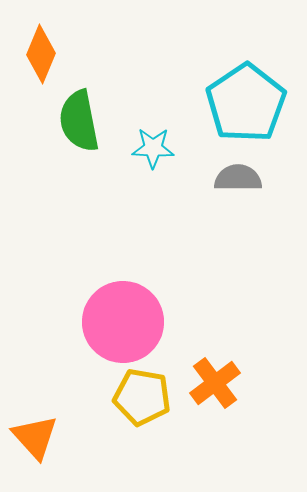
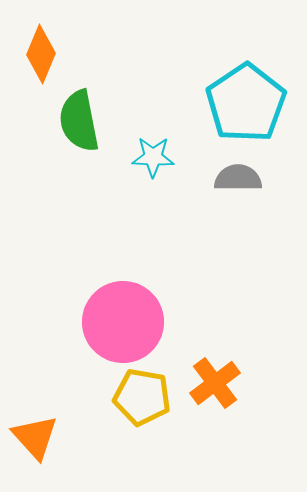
cyan star: moved 9 px down
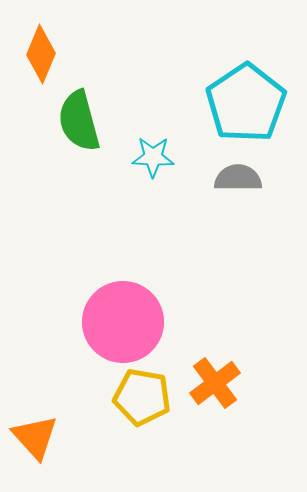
green semicircle: rotated 4 degrees counterclockwise
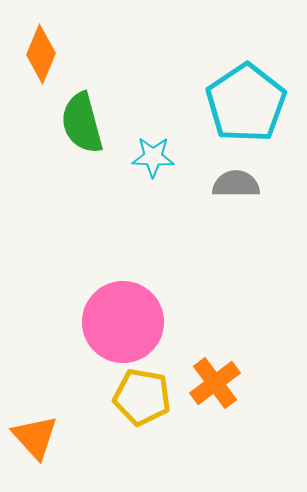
green semicircle: moved 3 px right, 2 px down
gray semicircle: moved 2 px left, 6 px down
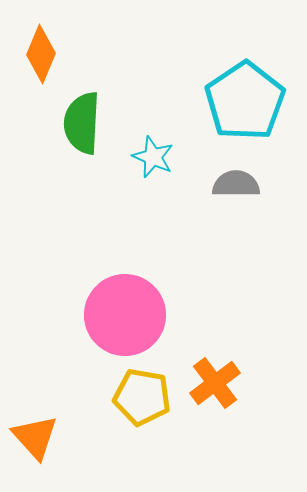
cyan pentagon: moved 1 px left, 2 px up
green semicircle: rotated 18 degrees clockwise
cyan star: rotated 21 degrees clockwise
pink circle: moved 2 px right, 7 px up
